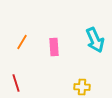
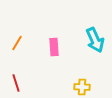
orange line: moved 5 px left, 1 px down
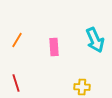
orange line: moved 3 px up
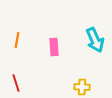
orange line: rotated 21 degrees counterclockwise
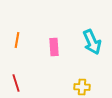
cyan arrow: moved 3 px left, 2 px down
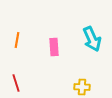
cyan arrow: moved 3 px up
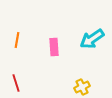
cyan arrow: rotated 80 degrees clockwise
yellow cross: rotated 28 degrees counterclockwise
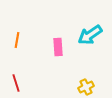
cyan arrow: moved 2 px left, 4 px up
pink rectangle: moved 4 px right
yellow cross: moved 4 px right
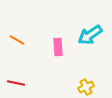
orange line: rotated 70 degrees counterclockwise
red line: rotated 60 degrees counterclockwise
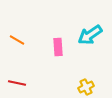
red line: moved 1 px right
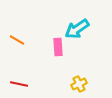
cyan arrow: moved 13 px left, 6 px up
red line: moved 2 px right, 1 px down
yellow cross: moved 7 px left, 3 px up
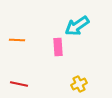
cyan arrow: moved 3 px up
orange line: rotated 28 degrees counterclockwise
